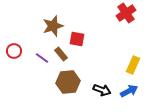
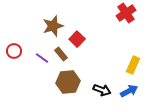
red square: rotated 35 degrees clockwise
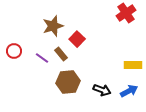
yellow rectangle: rotated 66 degrees clockwise
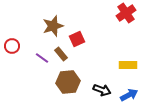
red square: rotated 21 degrees clockwise
red circle: moved 2 px left, 5 px up
yellow rectangle: moved 5 px left
blue arrow: moved 4 px down
